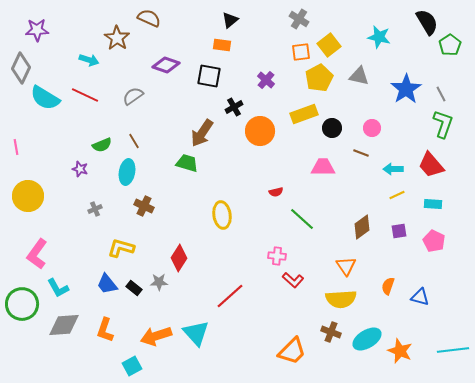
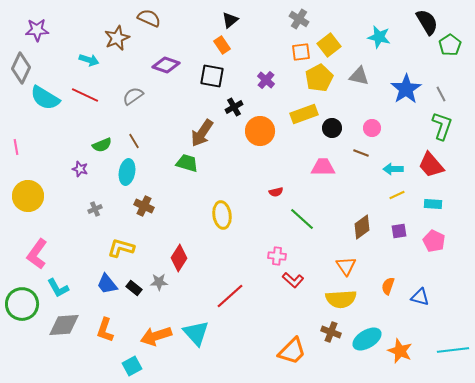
brown star at (117, 38): rotated 15 degrees clockwise
orange rectangle at (222, 45): rotated 48 degrees clockwise
black square at (209, 76): moved 3 px right
green L-shape at (443, 124): moved 1 px left, 2 px down
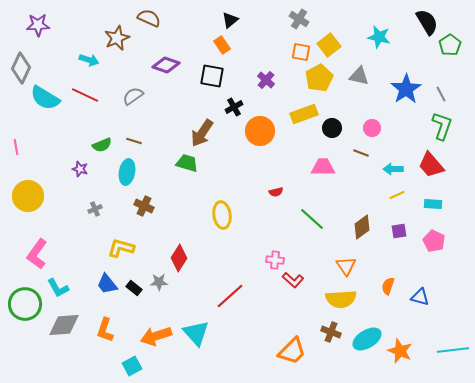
purple star at (37, 30): moved 1 px right, 5 px up
orange square at (301, 52): rotated 18 degrees clockwise
brown line at (134, 141): rotated 42 degrees counterclockwise
green line at (302, 219): moved 10 px right
pink cross at (277, 256): moved 2 px left, 4 px down
green circle at (22, 304): moved 3 px right
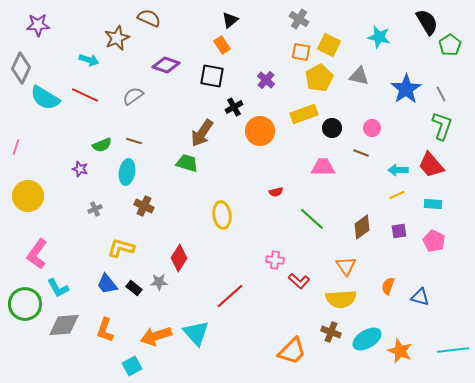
yellow square at (329, 45): rotated 25 degrees counterclockwise
pink line at (16, 147): rotated 28 degrees clockwise
cyan arrow at (393, 169): moved 5 px right, 1 px down
red L-shape at (293, 280): moved 6 px right, 1 px down
